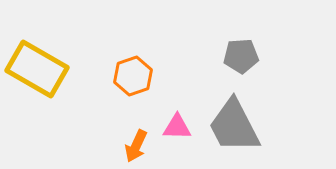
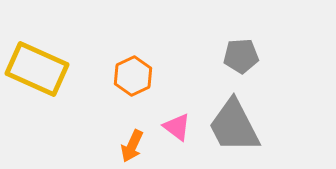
yellow rectangle: rotated 6 degrees counterclockwise
orange hexagon: rotated 6 degrees counterclockwise
pink triangle: rotated 36 degrees clockwise
orange arrow: moved 4 px left
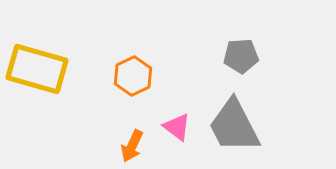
yellow rectangle: rotated 8 degrees counterclockwise
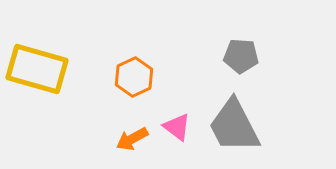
gray pentagon: rotated 8 degrees clockwise
orange hexagon: moved 1 px right, 1 px down
orange arrow: moved 7 px up; rotated 36 degrees clockwise
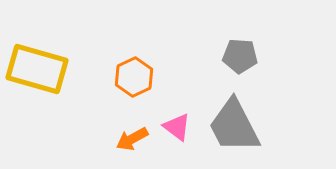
gray pentagon: moved 1 px left
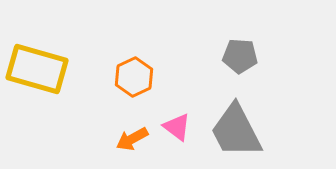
gray trapezoid: moved 2 px right, 5 px down
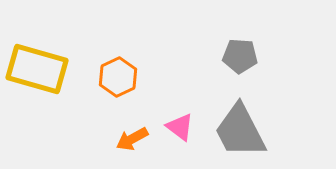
orange hexagon: moved 16 px left
pink triangle: moved 3 px right
gray trapezoid: moved 4 px right
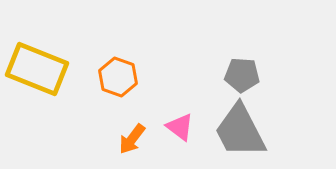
gray pentagon: moved 2 px right, 19 px down
yellow rectangle: rotated 6 degrees clockwise
orange hexagon: rotated 15 degrees counterclockwise
orange arrow: rotated 24 degrees counterclockwise
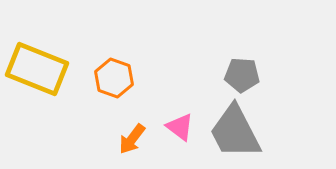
orange hexagon: moved 4 px left, 1 px down
gray trapezoid: moved 5 px left, 1 px down
